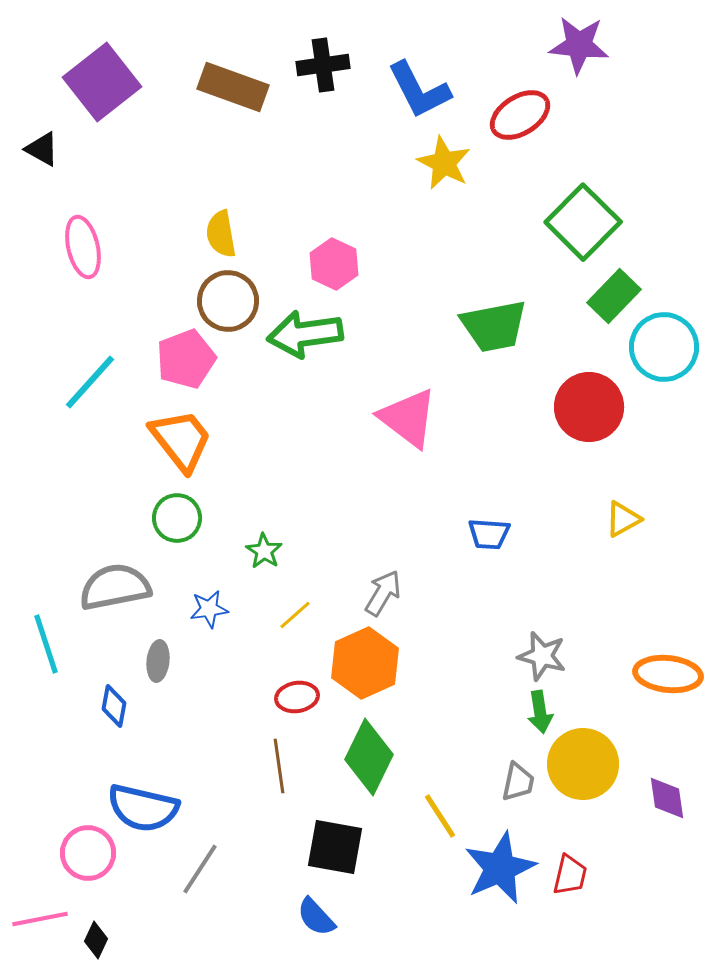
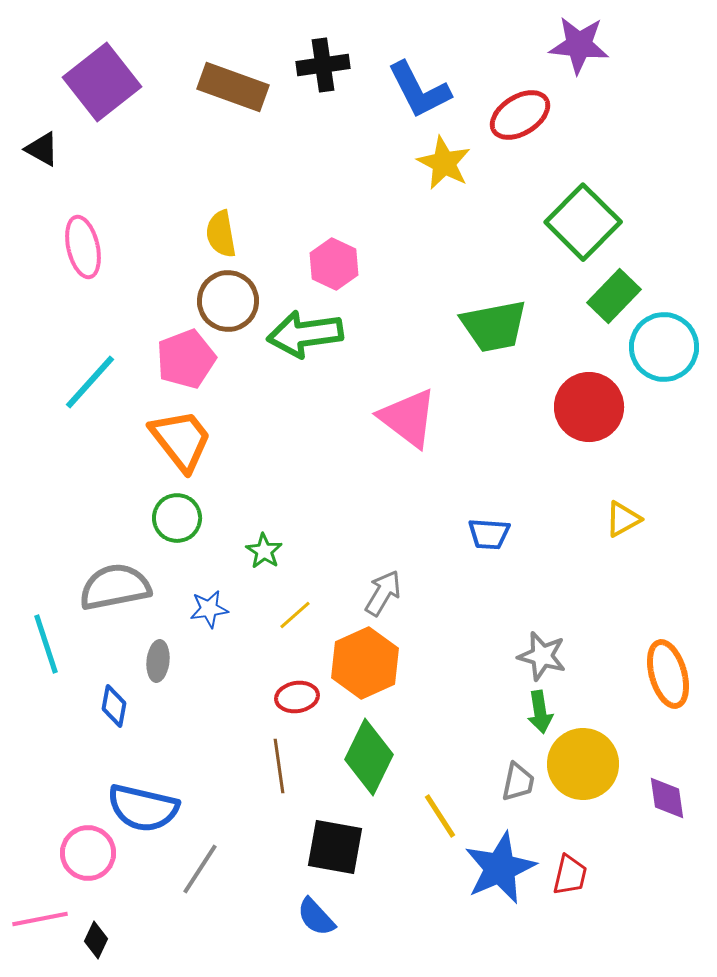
orange ellipse at (668, 674): rotated 68 degrees clockwise
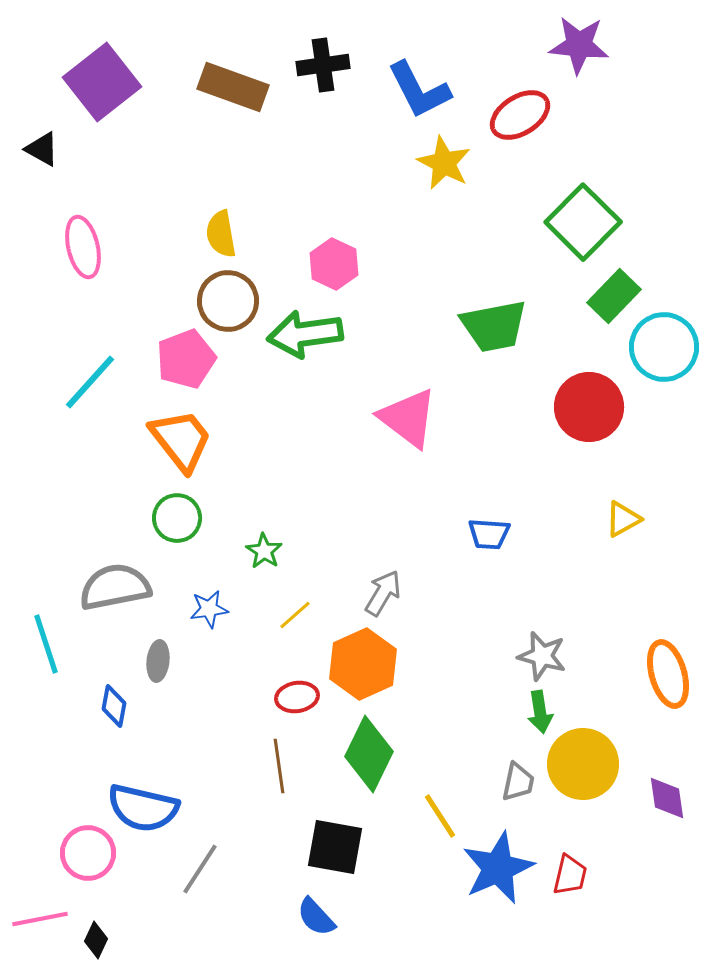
orange hexagon at (365, 663): moved 2 px left, 1 px down
green diamond at (369, 757): moved 3 px up
blue star at (500, 868): moved 2 px left
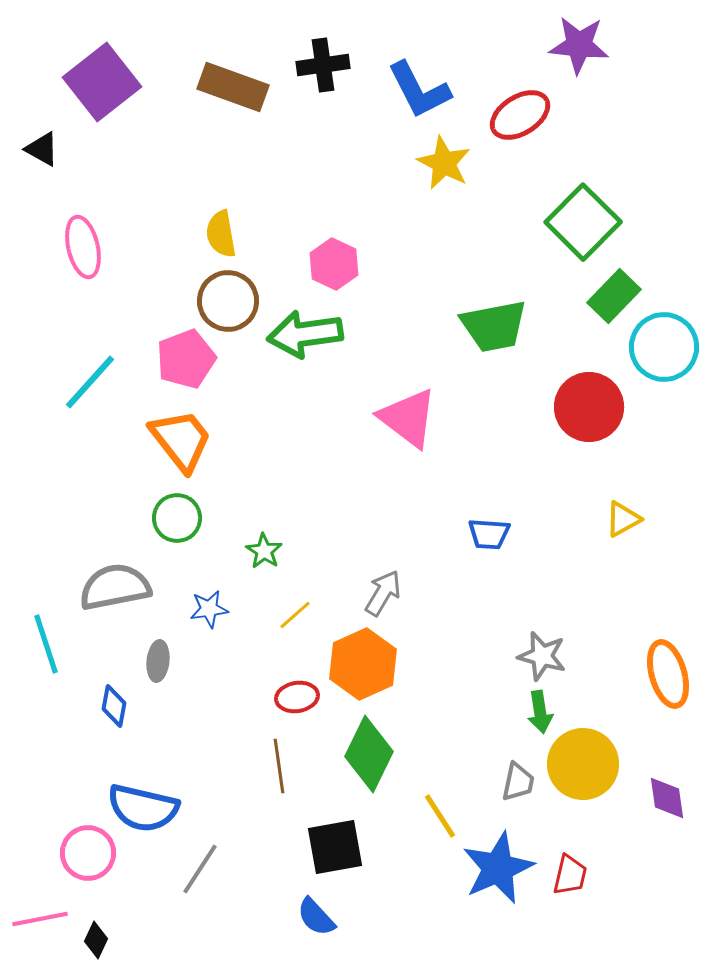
black square at (335, 847): rotated 20 degrees counterclockwise
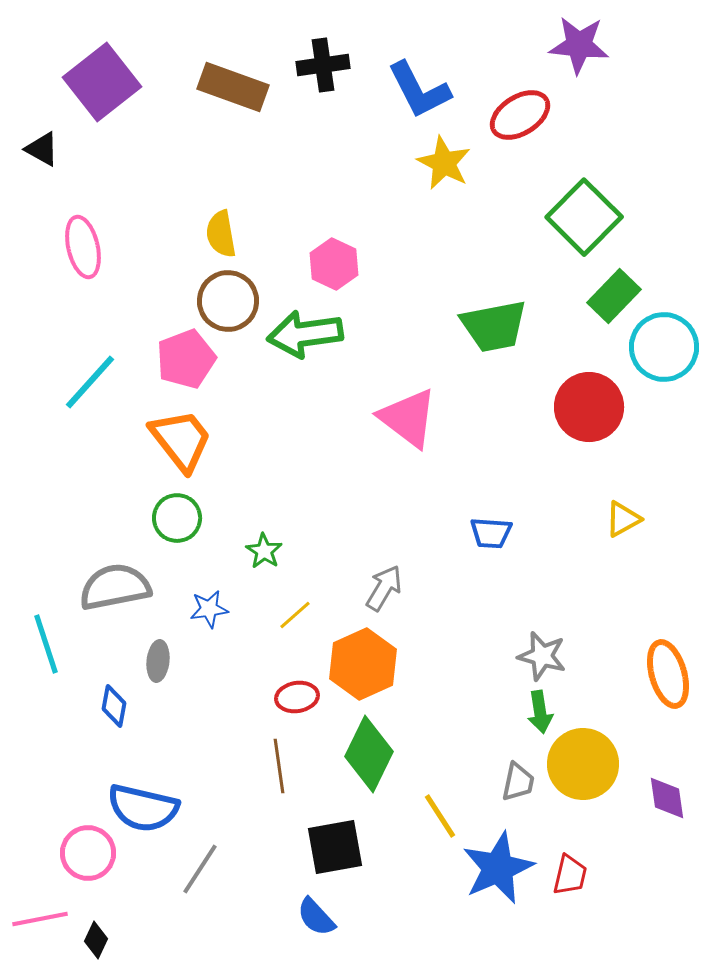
green square at (583, 222): moved 1 px right, 5 px up
blue trapezoid at (489, 534): moved 2 px right, 1 px up
gray arrow at (383, 593): moved 1 px right, 5 px up
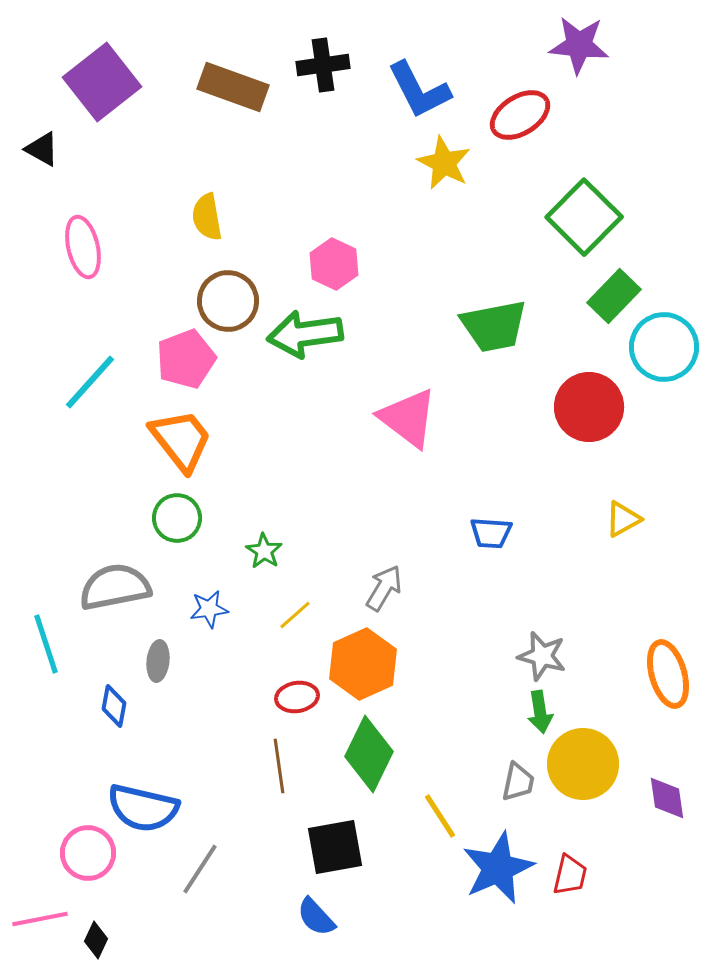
yellow semicircle at (221, 234): moved 14 px left, 17 px up
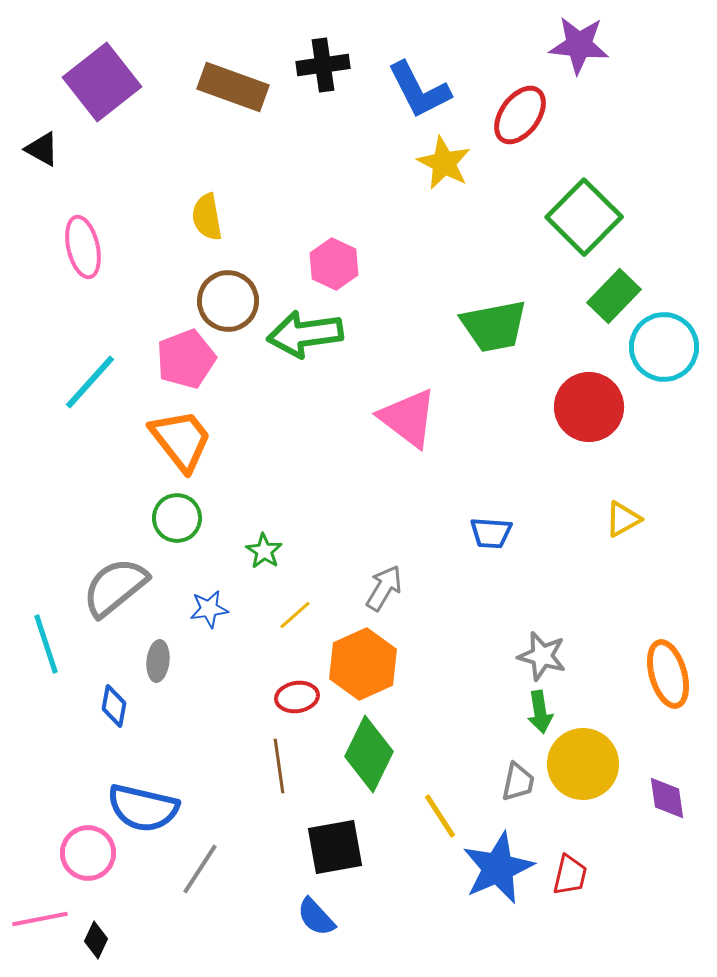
red ellipse at (520, 115): rotated 22 degrees counterclockwise
gray semicircle at (115, 587): rotated 28 degrees counterclockwise
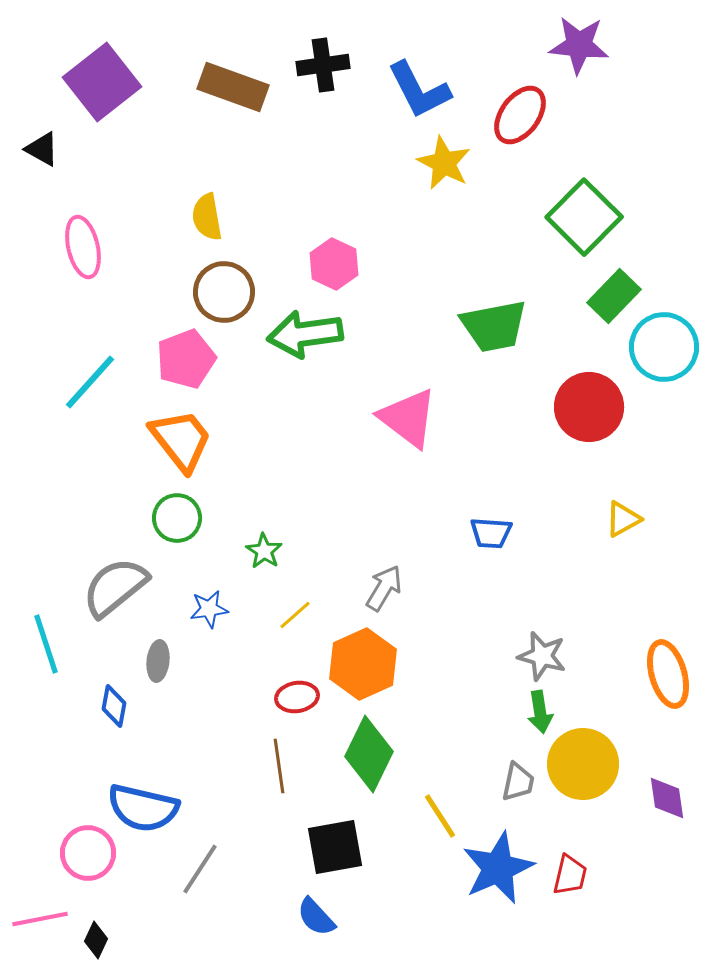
brown circle at (228, 301): moved 4 px left, 9 px up
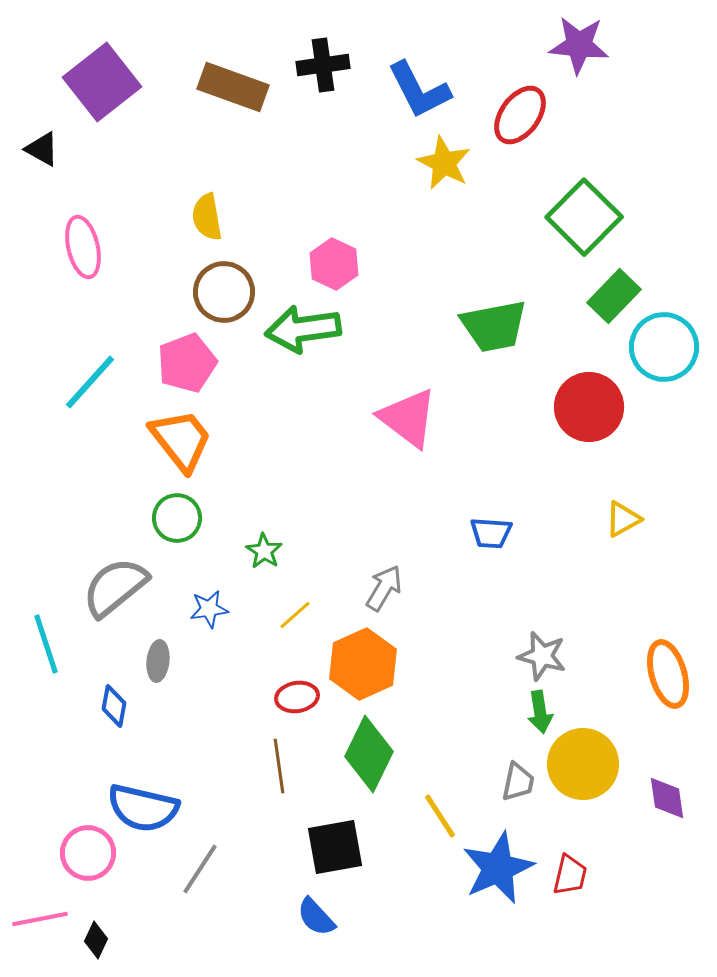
green arrow at (305, 334): moved 2 px left, 5 px up
pink pentagon at (186, 359): moved 1 px right, 4 px down
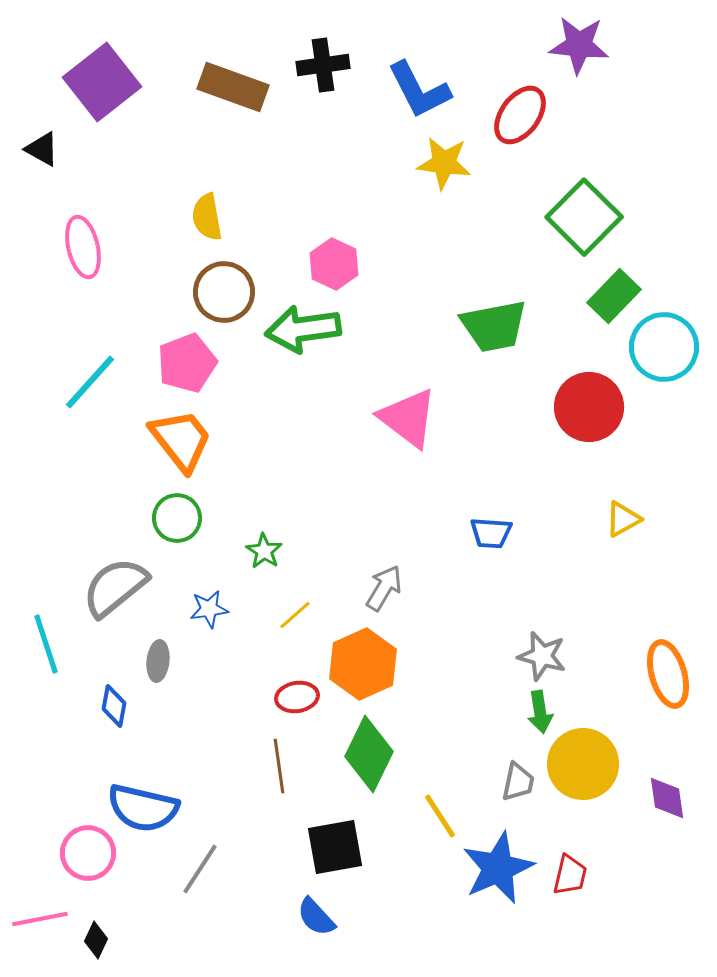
yellow star at (444, 163): rotated 20 degrees counterclockwise
